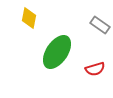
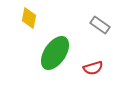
green ellipse: moved 2 px left, 1 px down
red semicircle: moved 2 px left, 1 px up
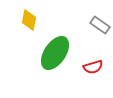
yellow diamond: moved 2 px down
red semicircle: moved 1 px up
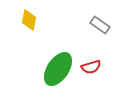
green ellipse: moved 3 px right, 16 px down
red semicircle: moved 2 px left
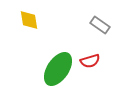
yellow diamond: rotated 20 degrees counterclockwise
red semicircle: moved 1 px left, 6 px up
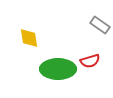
yellow diamond: moved 18 px down
green ellipse: rotated 56 degrees clockwise
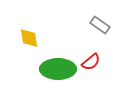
red semicircle: moved 1 px right, 1 px down; rotated 24 degrees counterclockwise
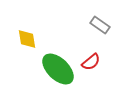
yellow diamond: moved 2 px left, 1 px down
green ellipse: rotated 44 degrees clockwise
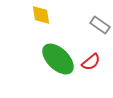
yellow diamond: moved 14 px right, 24 px up
green ellipse: moved 10 px up
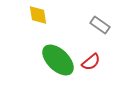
yellow diamond: moved 3 px left
green ellipse: moved 1 px down
